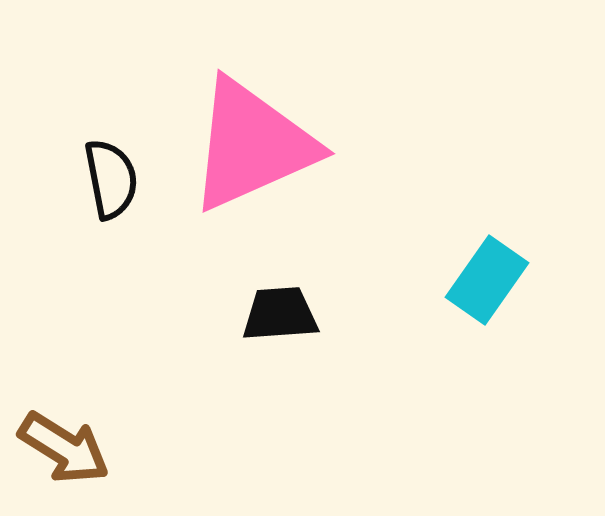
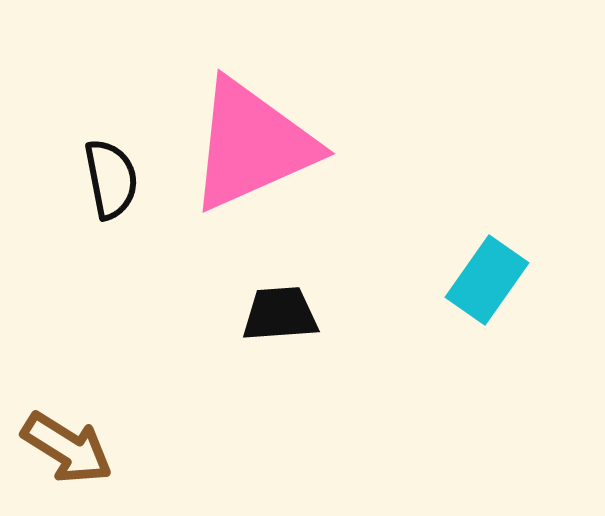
brown arrow: moved 3 px right
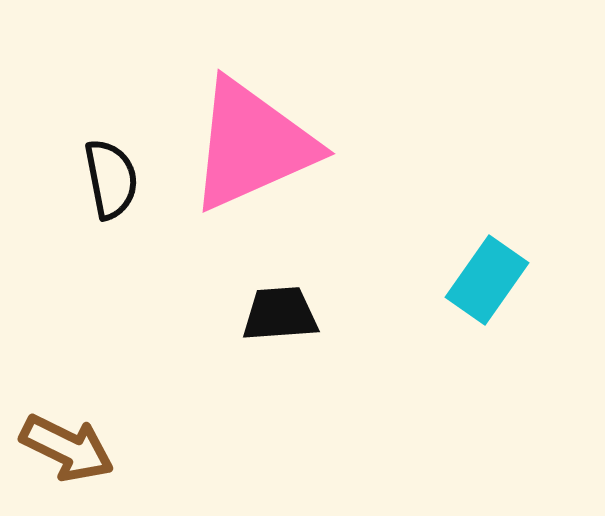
brown arrow: rotated 6 degrees counterclockwise
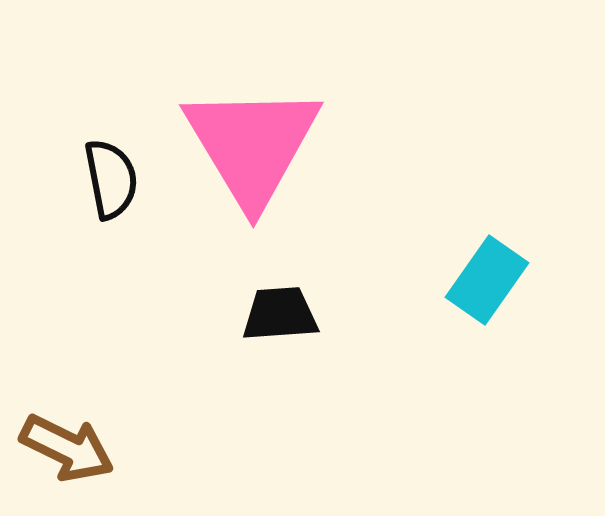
pink triangle: rotated 37 degrees counterclockwise
